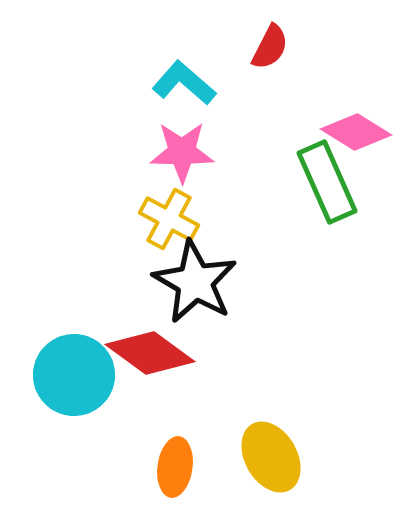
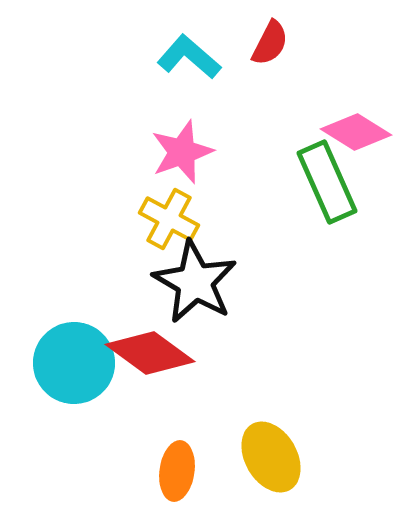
red semicircle: moved 4 px up
cyan L-shape: moved 5 px right, 26 px up
pink star: rotated 20 degrees counterclockwise
cyan circle: moved 12 px up
orange ellipse: moved 2 px right, 4 px down
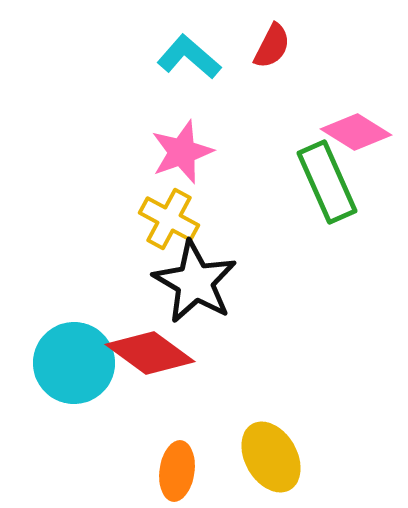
red semicircle: moved 2 px right, 3 px down
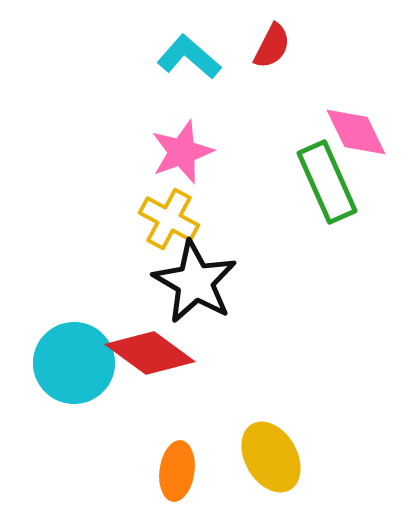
pink diamond: rotated 32 degrees clockwise
